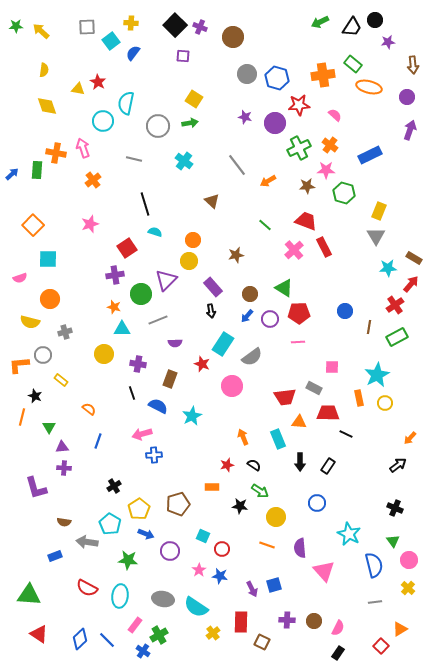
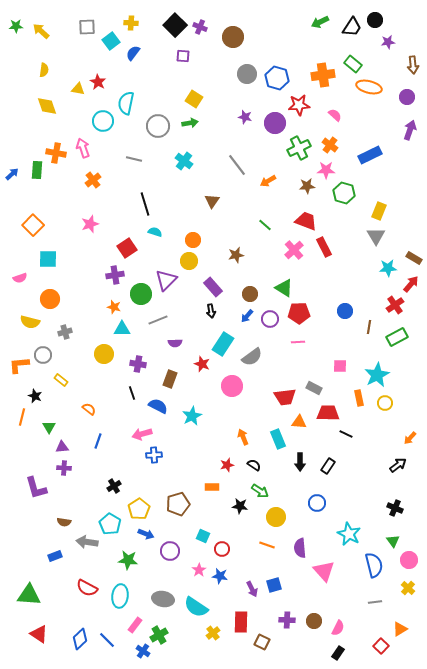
brown triangle at (212, 201): rotated 21 degrees clockwise
pink square at (332, 367): moved 8 px right, 1 px up
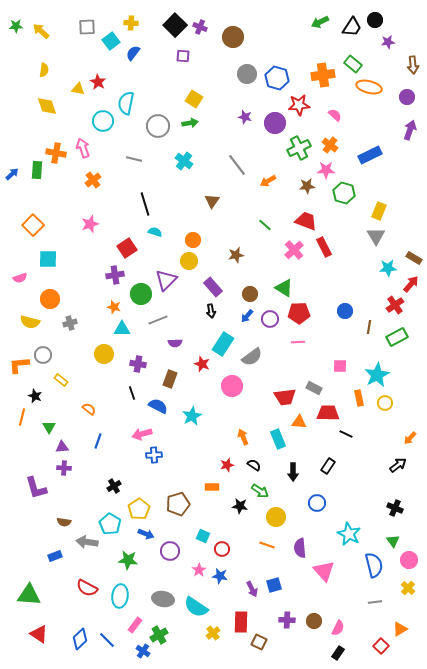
gray cross at (65, 332): moved 5 px right, 9 px up
black arrow at (300, 462): moved 7 px left, 10 px down
brown square at (262, 642): moved 3 px left
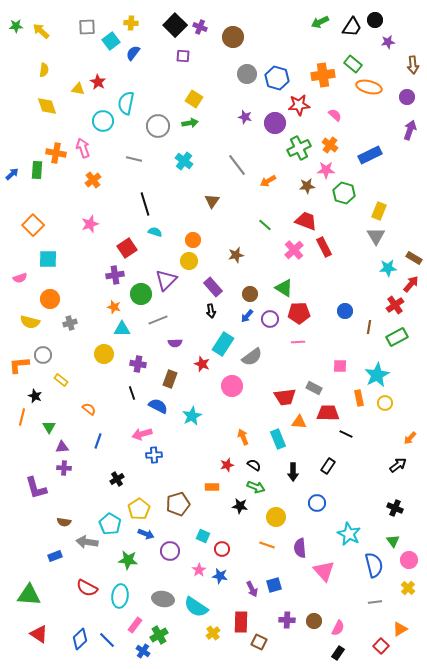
black cross at (114, 486): moved 3 px right, 7 px up
green arrow at (260, 491): moved 4 px left, 4 px up; rotated 12 degrees counterclockwise
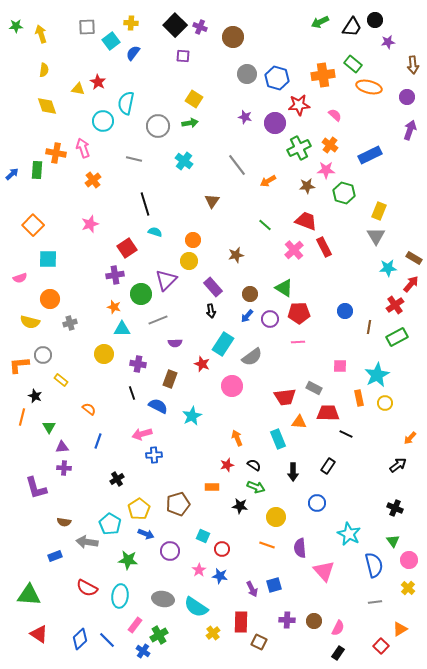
yellow arrow at (41, 31): moved 3 px down; rotated 30 degrees clockwise
orange arrow at (243, 437): moved 6 px left, 1 px down
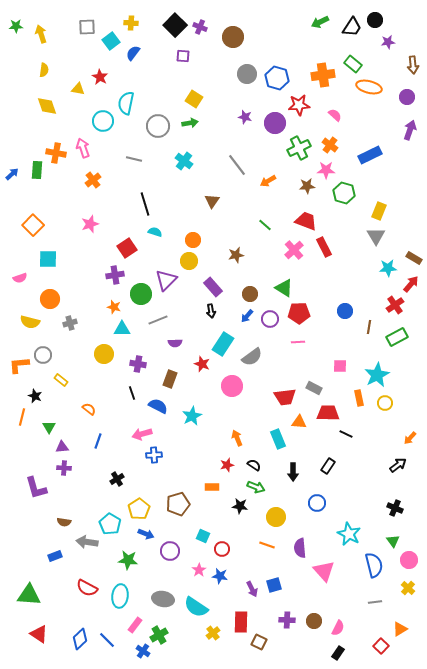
red star at (98, 82): moved 2 px right, 5 px up
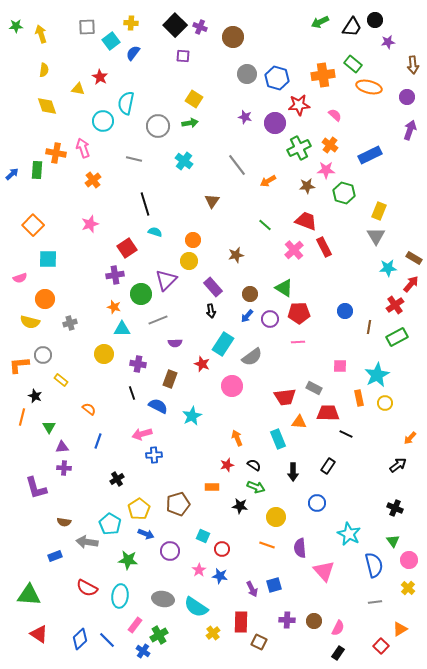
orange circle at (50, 299): moved 5 px left
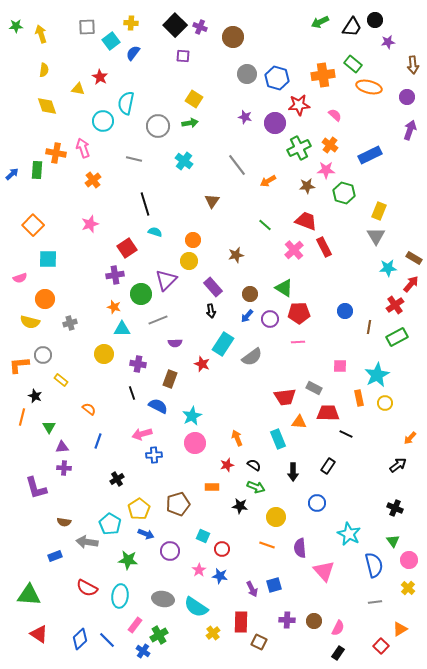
pink circle at (232, 386): moved 37 px left, 57 px down
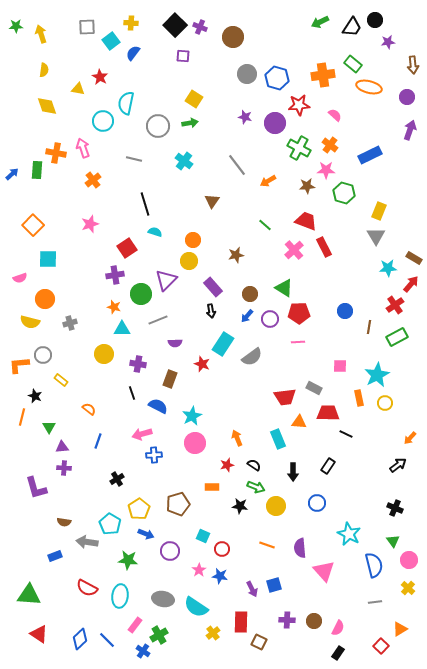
green cross at (299, 148): rotated 35 degrees counterclockwise
yellow circle at (276, 517): moved 11 px up
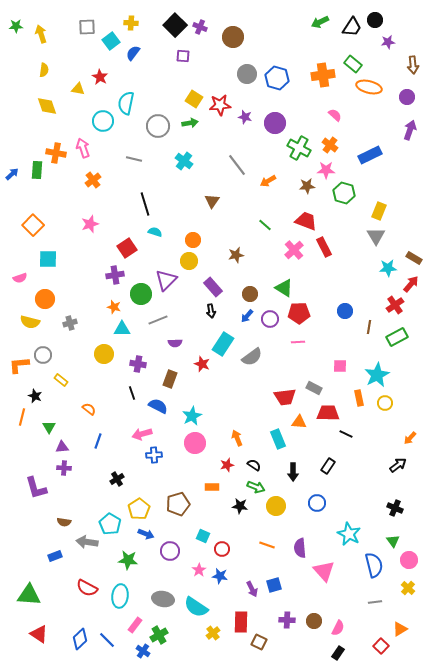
red star at (299, 105): moved 79 px left
